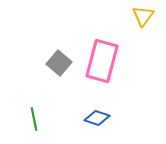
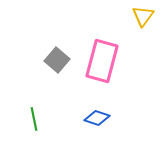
gray square: moved 2 px left, 3 px up
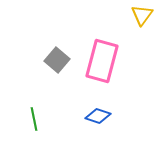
yellow triangle: moved 1 px left, 1 px up
blue diamond: moved 1 px right, 2 px up
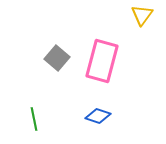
gray square: moved 2 px up
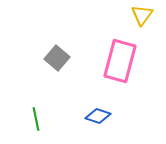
pink rectangle: moved 18 px right
green line: moved 2 px right
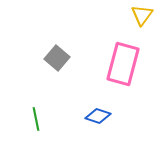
pink rectangle: moved 3 px right, 3 px down
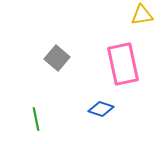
yellow triangle: rotated 45 degrees clockwise
pink rectangle: rotated 27 degrees counterclockwise
blue diamond: moved 3 px right, 7 px up
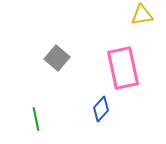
pink rectangle: moved 4 px down
blue diamond: rotated 65 degrees counterclockwise
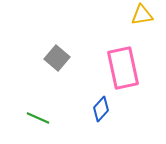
green line: moved 2 px right, 1 px up; rotated 55 degrees counterclockwise
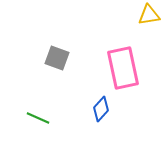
yellow triangle: moved 7 px right
gray square: rotated 20 degrees counterclockwise
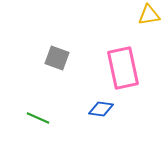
blue diamond: rotated 55 degrees clockwise
